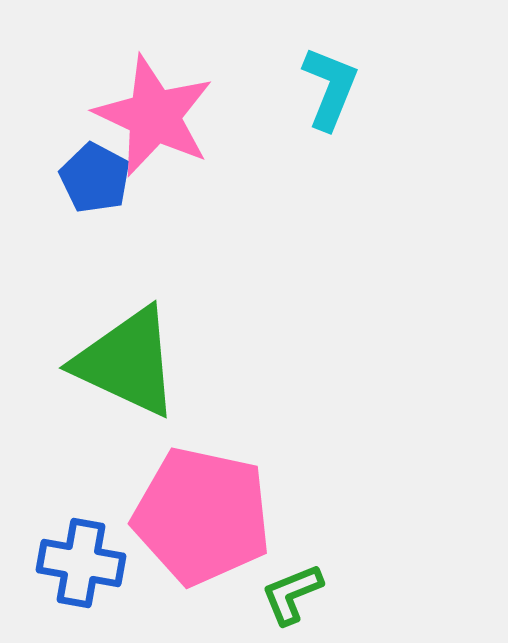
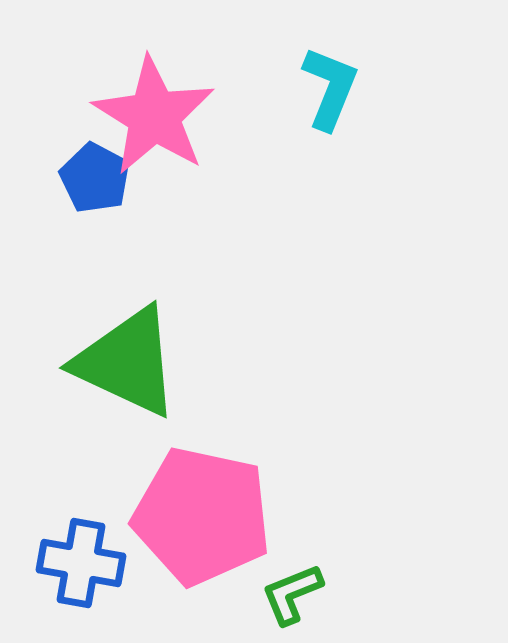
pink star: rotated 7 degrees clockwise
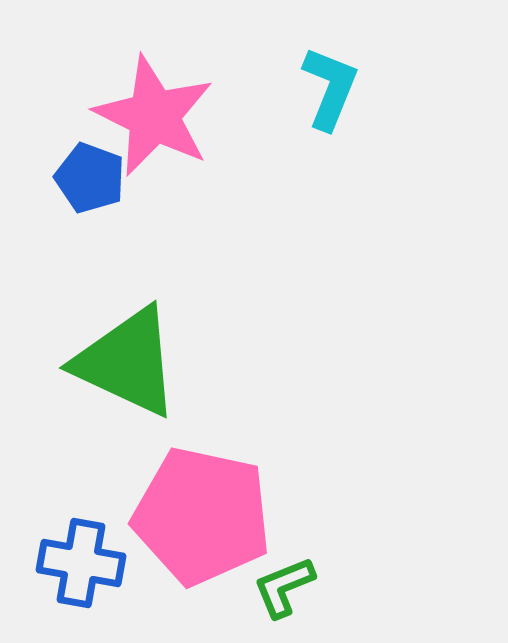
pink star: rotated 6 degrees counterclockwise
blue pentagon: moved 5 px left; rotated 8 degrees counterclockwise
green L-shape: moved 8 px left, 7 px up
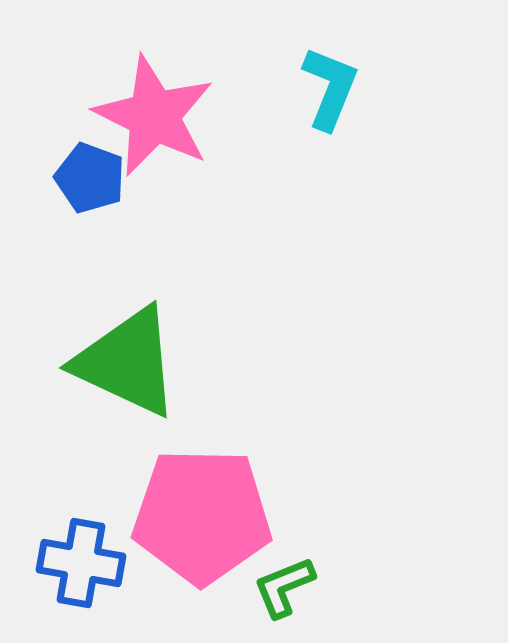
pink pentagon: rotated 11 degrees counterclockwise
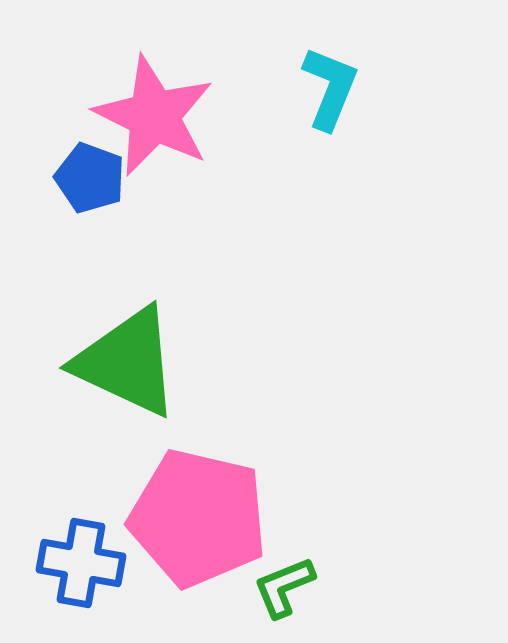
pink pentagon: moved 4 px left, 2 px down; rotated 12 degrees clockwise
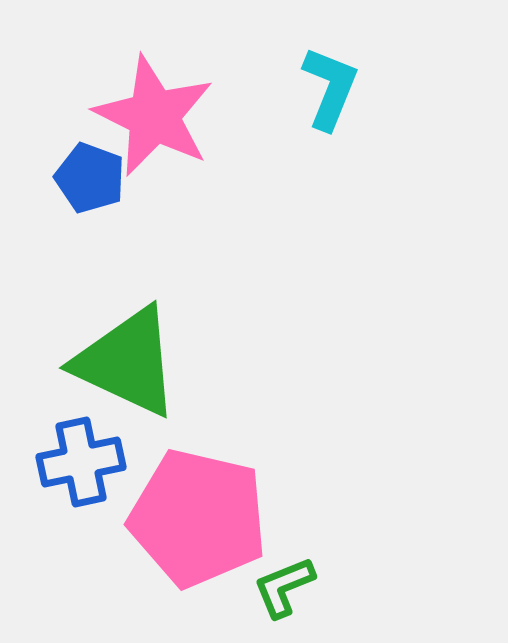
blue cross: moved 101 px up; rotated 22 degrees counterclockwise
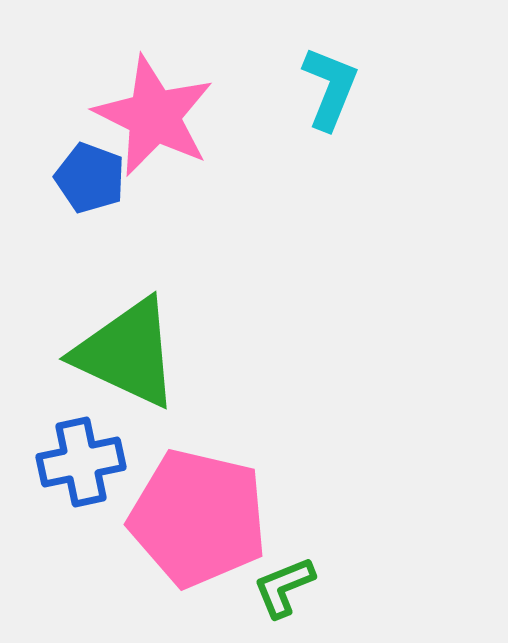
green triangle: moved 9 px up
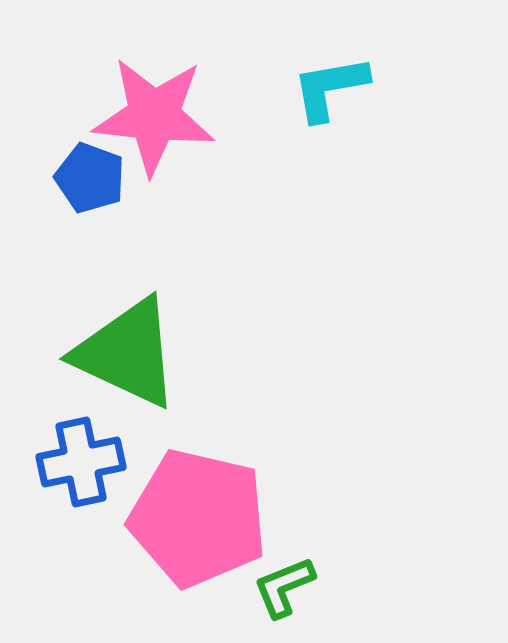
cyan L-shape: rotated 122 degrees counterclockwise
pink star: rotated 20 degrees counterclockwise
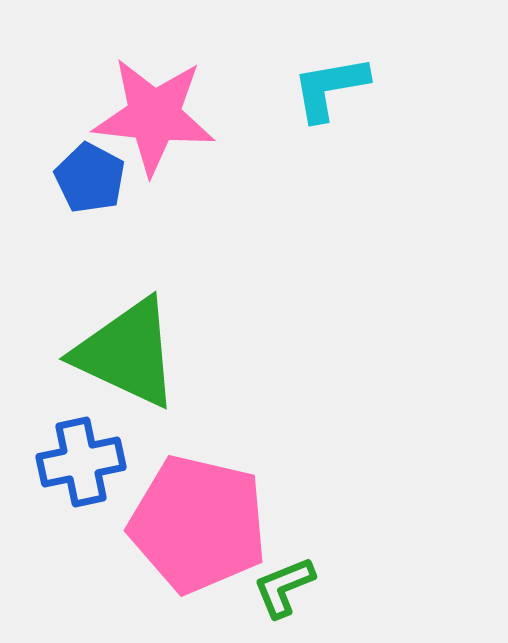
blue pentagon: rotated 8 degrees clockwise
pink pentagon: moved 6 px down
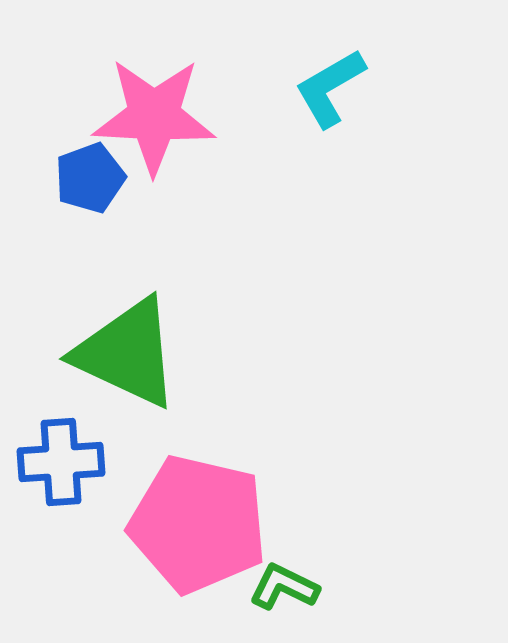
cyan L-shape: rotated 20 degrees counterclockwise
pink star: rotated 3 degrees counterclockwise
blue pentagon: rotated 24 degrees clockwise
blue cross: moved 20 px left; rotated 8 degrees clockwise
green L-shape: rotated 48 degrees clockwise
